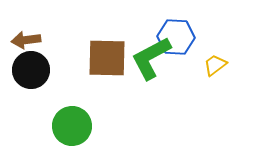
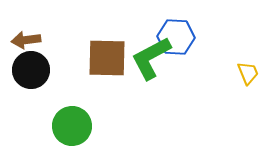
yellow trapezoid: moved 33 px right, 8 px down; rotated 105 degrees clockwise
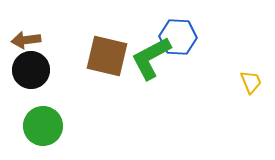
blue hexagon: moved 2 px right
brown square: moved 2 px up; rotated 12 degrees clockwise
yellow trapezoid: moved 3 px right, 9 px down
green circle: moved 29 px left
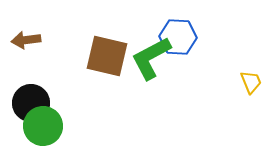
black circle: moved 33 px down
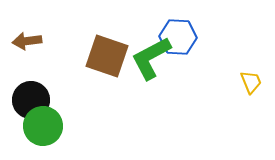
brown arrow: moved 1 px right, 1 px down
brown square: rotated 6 degrees clockwise
black circle: moved 3 px up
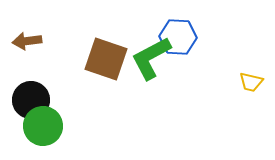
brown square: moved 1 px left, 3 px down
yellow trapezoid: rotated 125 degrees clockwise
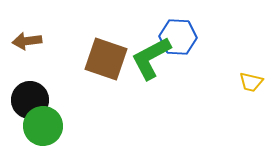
black circle: moved 1 px left
